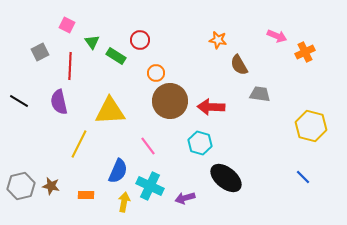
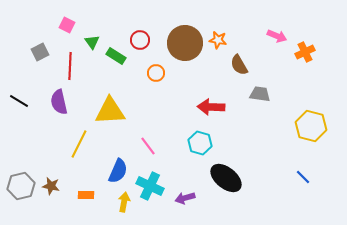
brown circle: moved 15 px right, 58 px up
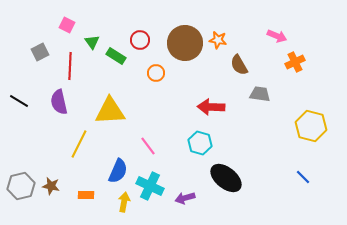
orange cross: moved 10 px left, 10 px down
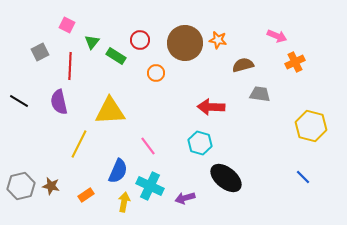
green triangle: rotated 14 degrees clockwise
brown semicircle: moved 4 px right; rotated 105 degrees clockwise
orange rectangle: rotated 35 degrees counterclockwise
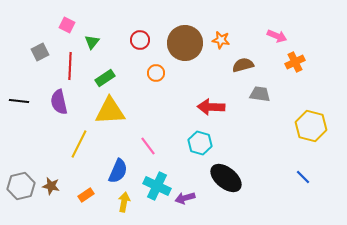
orange star: moved 3 px right
green rectangle: moved 11 px left, 22 px down; rotated 66 degrees counterclockwise
black line: rotated 24 degrees counterclockwise
cyan cross: moved 7 px right
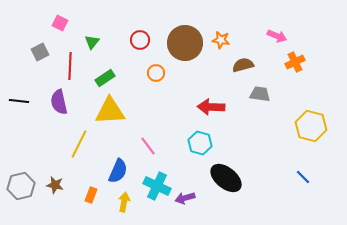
pink square: moved 7 px left, 2 px up
brown star: moved 4 px right, 1 px up
orange rectangle: moved 5 px right; rotated 35 degrees counterclockwise
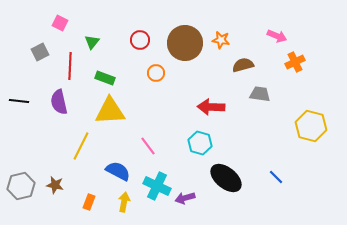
green rectangle: rotated 54 degrees clockwise
yellow line: moved 2 px right, 2 px down
blue semicircle: rotated 85 degrees counterclockwise
blue line: moved 27 px left
orange rectangle: moved 2 px left, 7 px down
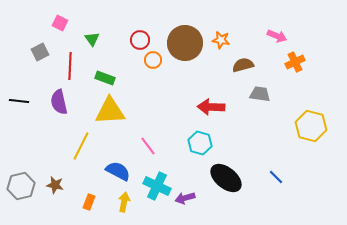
green triangle: moved 3 px up; rotated 14 degrees counterclockwise
orange circle: moved 3 px left, 13 px up
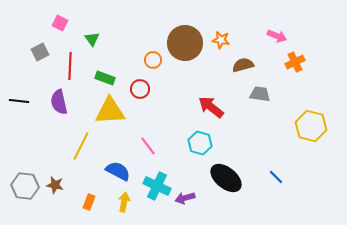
red circle: moved 49 px down
red arrow: rotated 36 degrees clockwise
gray hexagon: moved 4 px right; rotated 20 degrees clockwise
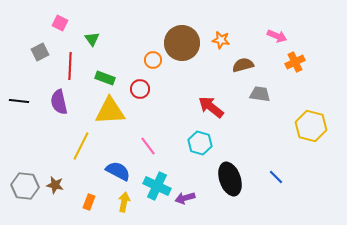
brown circle: moved 3 px left
black ellipse: moved 4 px right, 1 px down; rotated 32 degrees clockwise
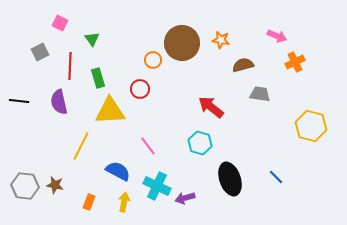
green rectangle: moved 7 px left; rotated 54 degrees clockwise
